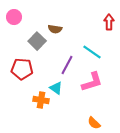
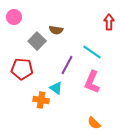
brown semicircle: moved 1 px right, 1 px down
pink L-shape: rotated 130 degrees clockwise
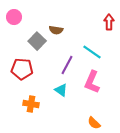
cyan triangle: moved 5 px right, 2 px down
orange cross: moved 10 px left, 4 px down
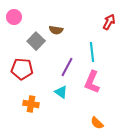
red arrow: rotated 28 degrees clockwise
gray square: moved 1 px left
cyan line: rotated 48 degrees clockwise
purple line: moved 2 px down
cyan triangle: moved 2 px down
orange semicircle: moved 3 px right
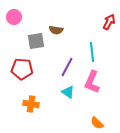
gray square: rotated 36 degrees clockwise
cyan triangle: moved 7 px right
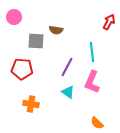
gray square: rotated 12 degrees clockwise
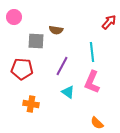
red arrow: rotated 14 degrees clockwise
purple line: moved 5 px left, 1 px up
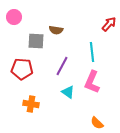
red arrow: moved 2 px down
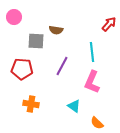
cyan triangle: moved 6 px right, 14 px down
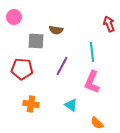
red arrow: rotated 63 degrees counterclockwise
cyan triangle: moved 3 px left, 1 px up
